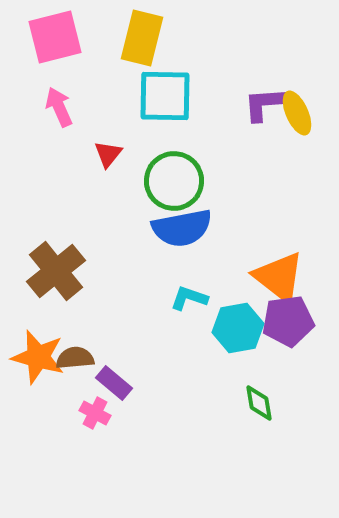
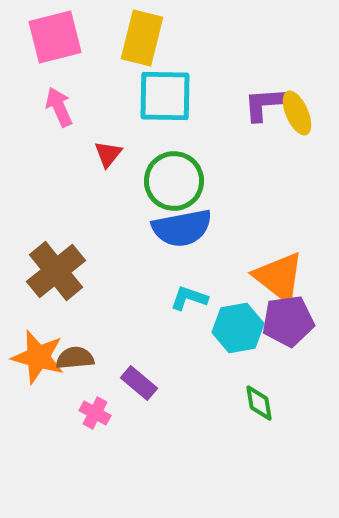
purple rectangle: moved 25 px right
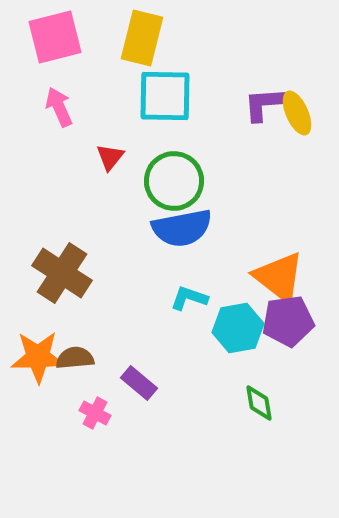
red triangle: moved 2 px right, 3 px down
brown cross: moved 6 px right, 2 px down; rotated 18 degrees counterclockwise
orange star: rotated 16 degrees counterclockwise
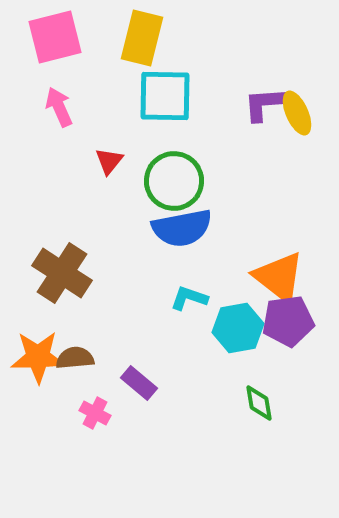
red triangle: moved 1 px left, 4 px down
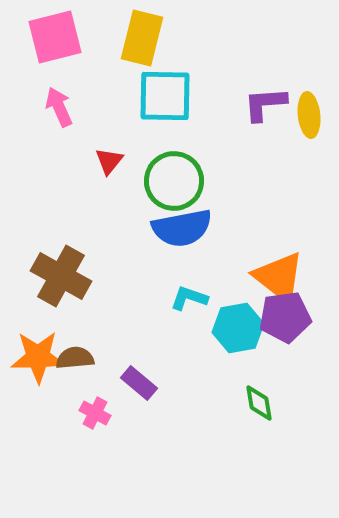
yellow ellipse: moved 12 px right, 2 px down; rotated 18 degrees clockwise
brown cross: moved 1 px left, 3 px down; rotated 4 degrees counterclockwise
purple pentagon: moved 3 px left, 4 px up
